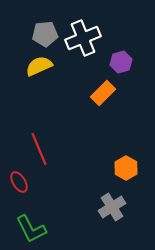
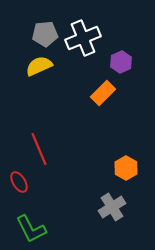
purple hexagon: rotated 10 degrees counterclockwise
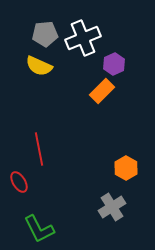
purple hexagon: moved 7 px left, 2 px down
yellow semicircle: rotated 132 degrees counterclockwise
orange rectangle: moved 1 px left, 2 px up
red line: rotated 12 degrees clockwise
green L-shape: moved 8 px right
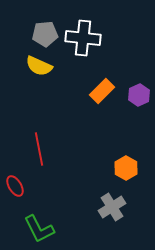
white cross: rotated 28 degrees clockwise
purple hexagon: moved 25 px right, 31 px down
red ellipse: moved 4 px left, 4 px down
